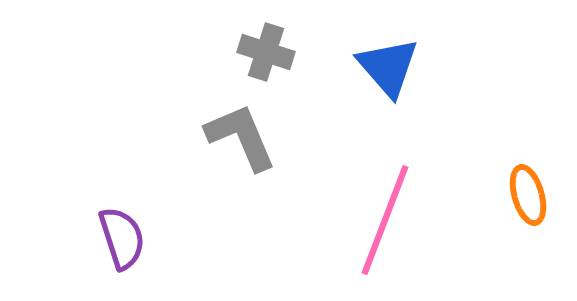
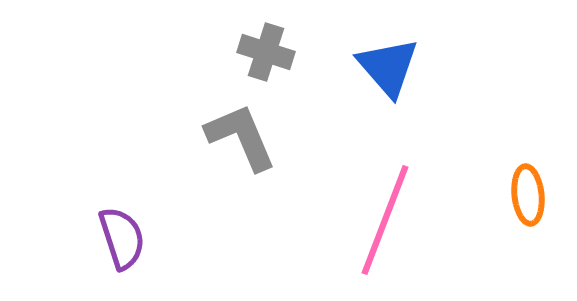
orange ellipse: rotated 10 degrees clockwise
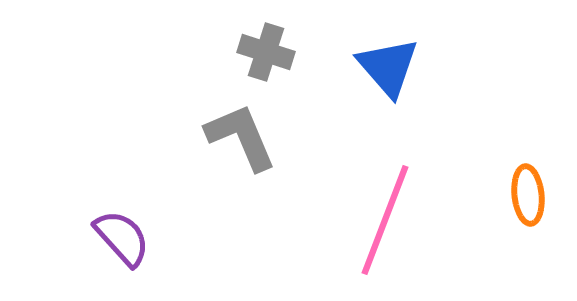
purple semicircle: rotated 24 degrees counterclockwise
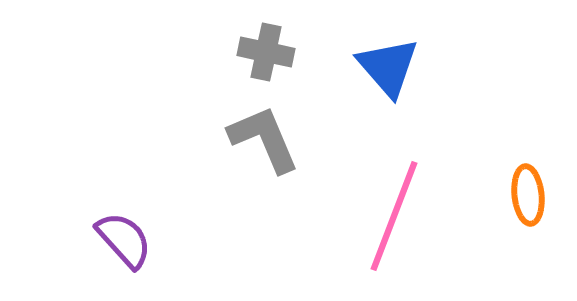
gray cross: rotated 6 degrees counterclockwise
gray L-shape: moved 23 px right, 2 px down
pink line: moved 9 px right, 4 px up
purple semicircle: moved 2 px right, 2 px down
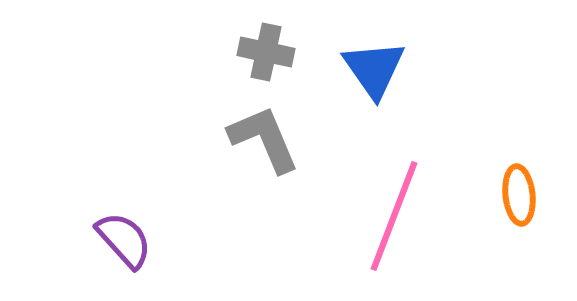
blue triangle: moved 14 px left, 2 px down; rotated 6 degrees clockwise
orange ellipse: moved 9 px left
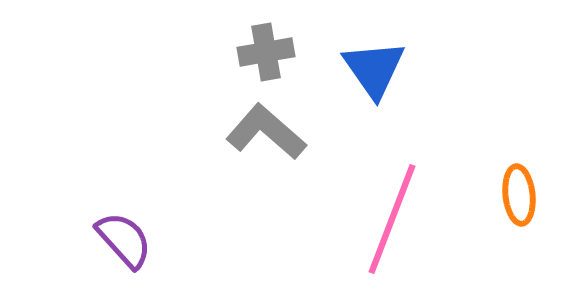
gray cross: rotated 22 degrees counterclockwise
gray L-shape: moved 2 px right, 7 px up; rotated 26 degrees counterclockwise
pink line: moved 2 px left, 3 px down
